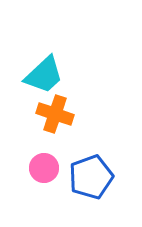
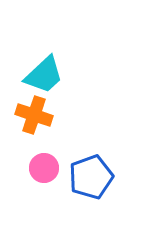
orange cross: moved 21 px left, 1 px down
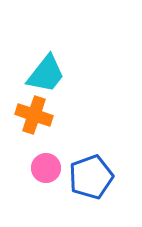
cyan trapezoid: moved 2 px right, 1 px up; rotated 9 degrees counterclockwise
pink circle: moved 2 px right
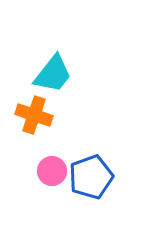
cyan trapezoid: moved 7 px right
pink circle: moved 6 px right, 3 px down
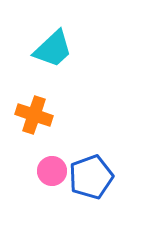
cyan trapezoid: moved 25 px up; rotated 9 degrees clockwise
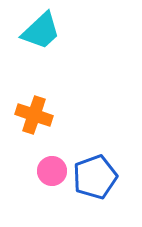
cyan trapezoid: moved 12 px left, 18 px up
blue pentagon: moved 4 px right
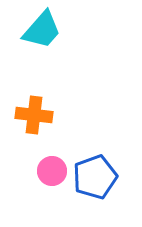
cyan trapezoid: moved 1 px right, 1 px up; rotated 6 degrees counterclockwise
orange cross: rotated 12 degrees counterclockwise
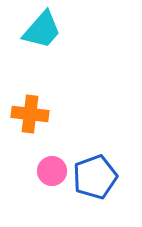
orange cross: moved 4 px left, 1 px up
